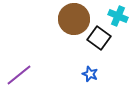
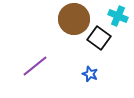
purple line: moved 16 px right, 9 px up
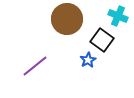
brown circle: moved 7 px left
black square: moved 3 px right, 2 px down
blue star: moved 2 px left, 14 px up; rotated 21 degrees clockwise
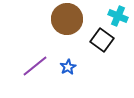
blue star: moved 20 px left, 7 px down
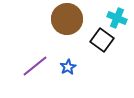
cyan cross: moved 1 px left, 2 px down
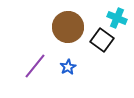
brown circle: moved 1 px right, 8 px down
purple line: rotated 12 degrees counterclockwise
